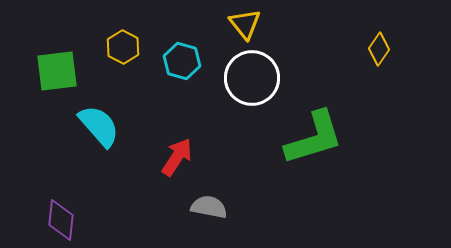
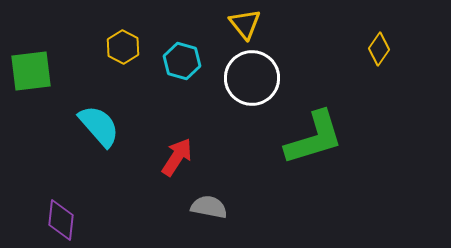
green square: moved 26 px left
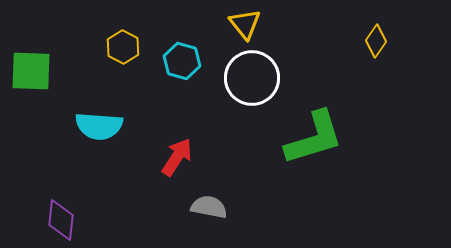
yellow diamond: moved 3 px left, 8 px up
green square: rotated 9 degrees clockwise
cyan semicircle: rotated 135 degrees clockwise
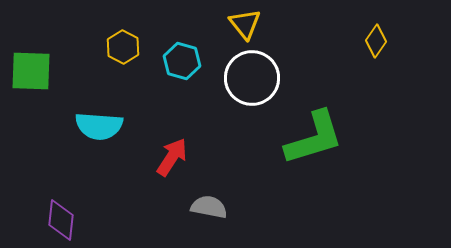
red arrow: moved 5 px left
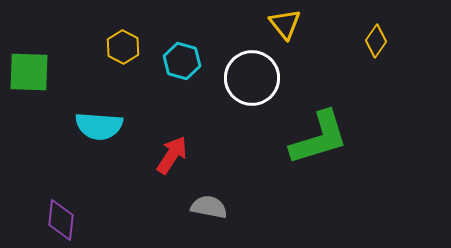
yellow triangle: moved 40 px right
green square: moved 2 px left, 1 px down
green L-shape: moved 5 px right
red arrow: moved 2 px up
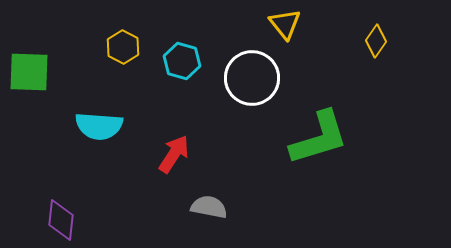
red arrow: moved 2 px right, 1 px up
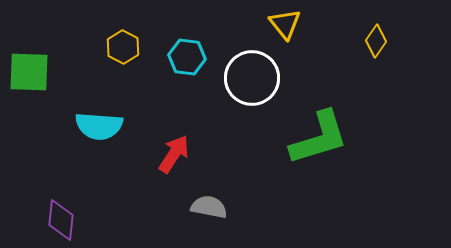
cyan hexagon: moved 5 px right, 4 px up; rotated 9 degrees counterclockwise
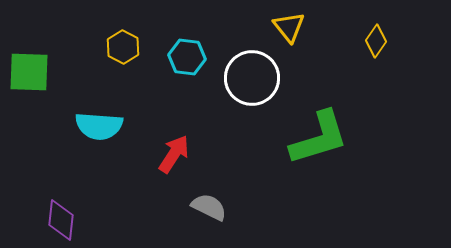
yellow triangle: moved 4 px right, 3 px down
gray semicircle: rotated 15 degrees clockwise
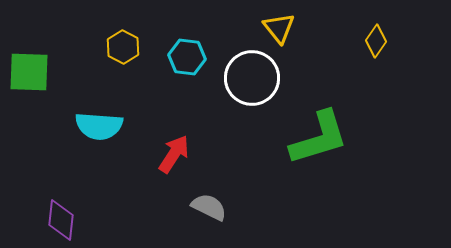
yellow triangle: moved 10 px left, 1 px down
